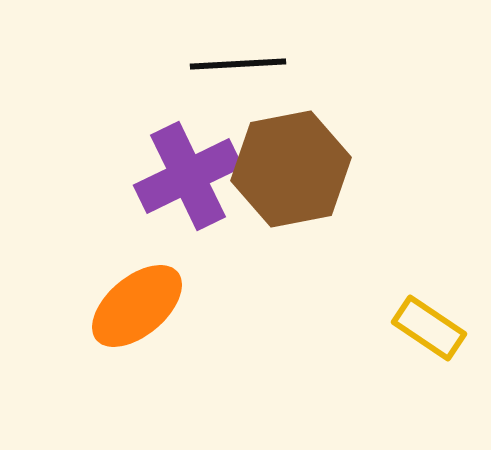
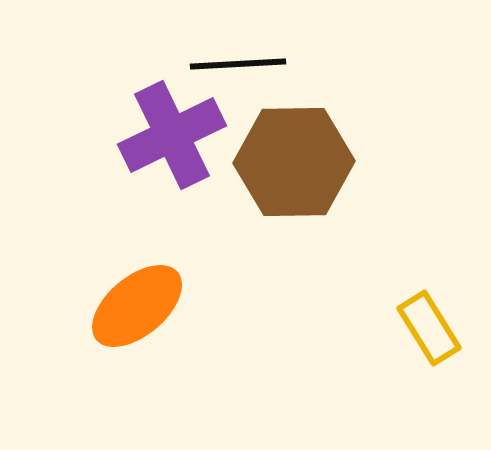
brown hexagon: moved 3 px right, 7 px up; rotated 10 degrees clockwise
purple cross: moved 16 px left, 41 px up
yellow rectangle: rotated 24 degrees clockwise
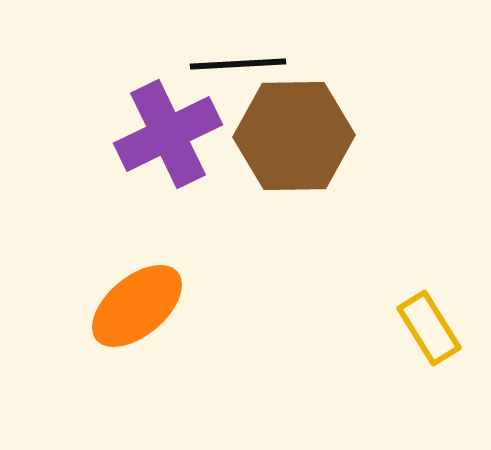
purple cross: moved 4 px left, 1 px up
brown hexagon: moved 26 px up
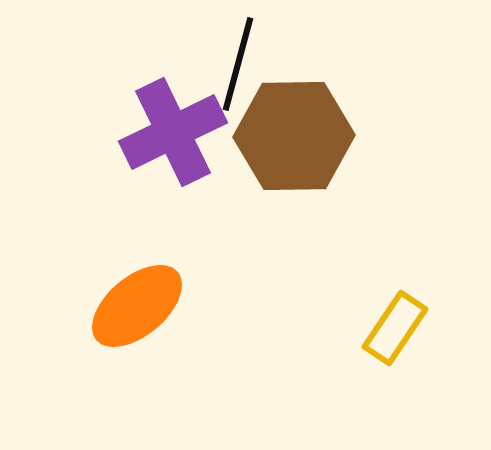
black line: rotated 72 degrees counterclockwise
purple cross: moved 5 px right, 2 px up
yellow rectangle: moved 34 px left; rotated 66 degrees clockwise
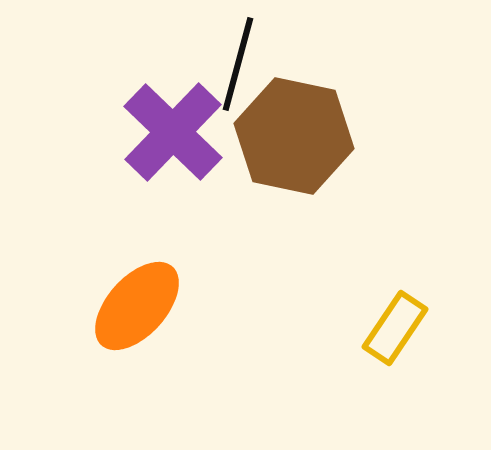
purple cross: rotated 20 degrees counterclockwise
brown hexagon: rotated 13 degrees clockwise
orange ellipse: rotated 8 degrees counterclockwise
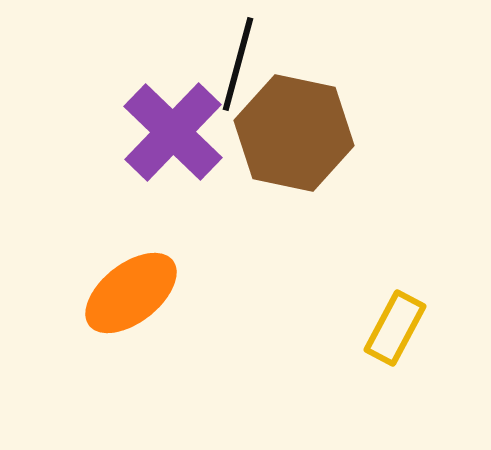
brown hexagon: moved 3 px up
orange ellipse: moved 6 px left, 13 px up; rotated 10 degrees clockwise
yellow rectangle: rotated 6 degrees counterclockwise
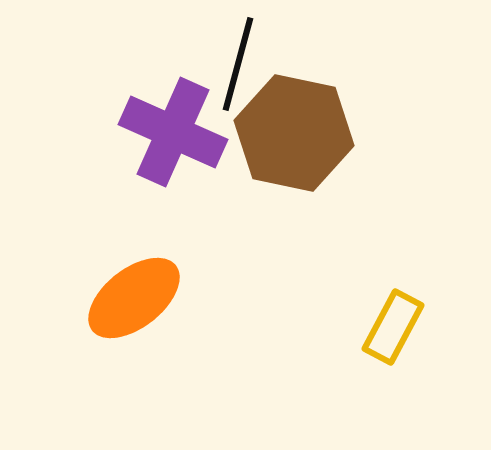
purple cross: rotated 20 degrees counterclockwise
orange ellipse: moved 3 px right, 5 px down
yellow rectangle: moved 2 px left, 1 px up
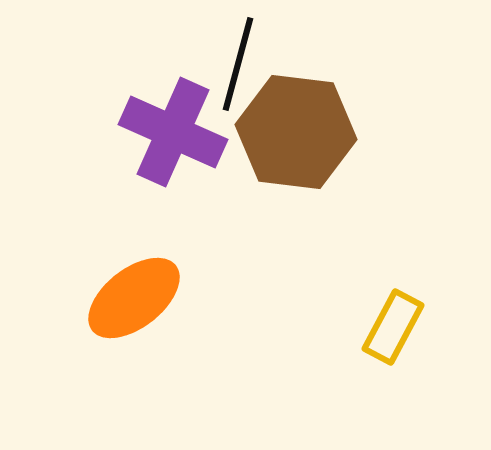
brown hexagon: moved 2 px right, 1 px up; rotated 5 degrees counterclockwise
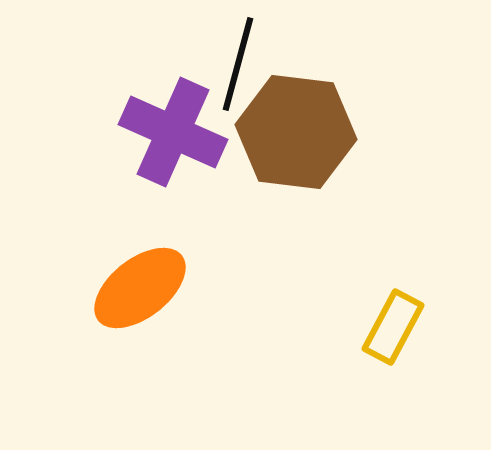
orange ellipse: moved 6 px right, 10 px up
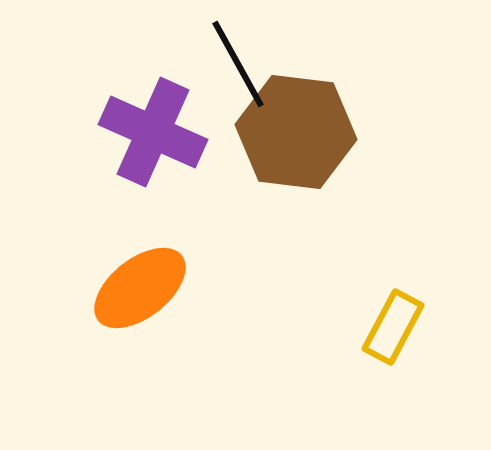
black line: rotated 44 degrees counterclockwise
purple cross: moved 20 px left
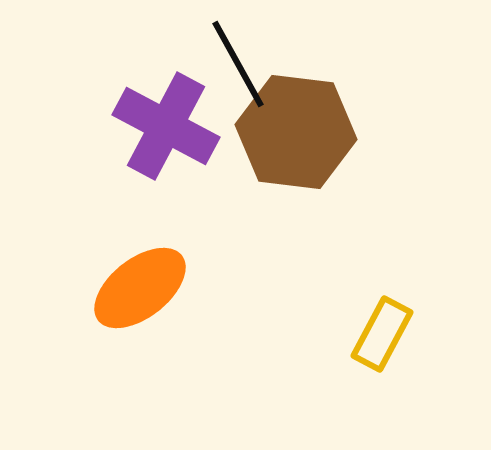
purple cross: moved 13 px right, 6 px up; rotated 4 degrees clockwise
yellow rectangle: moved 11 px left, 7 px down
